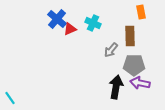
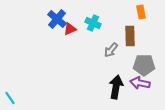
gray pentagon: moved 10 px right
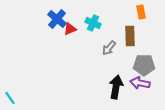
gray arrow: moved 2 px left, 2 px up
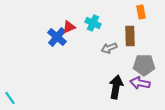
blue cross: moved 18 px down
red triangle: moved 1 px left, 2 px up
gray arrow: rotated 28 degrees clockwise
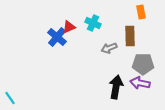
gray pentagon: moved 1 px left, 1 px up
